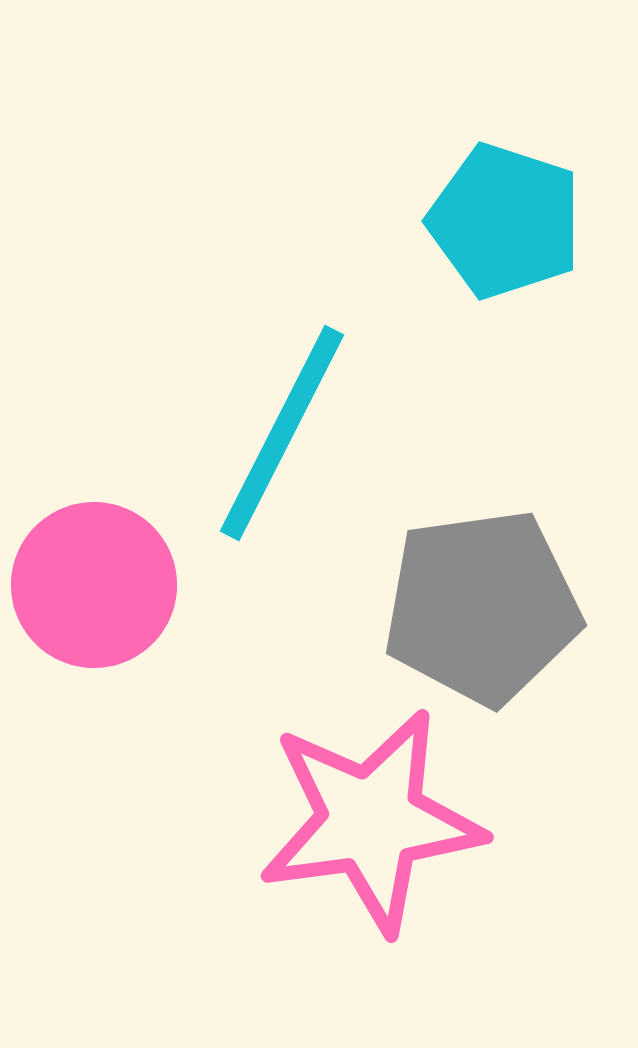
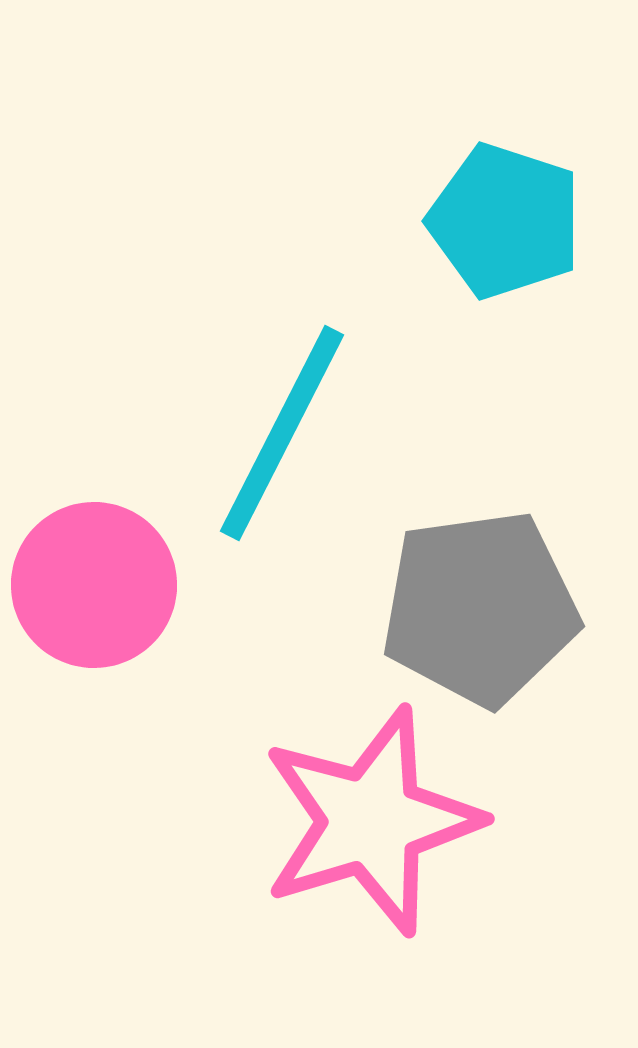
gray pentagon: moved 2 px left, 1 px down
pink star: rotated 9 degrees counterclockwise
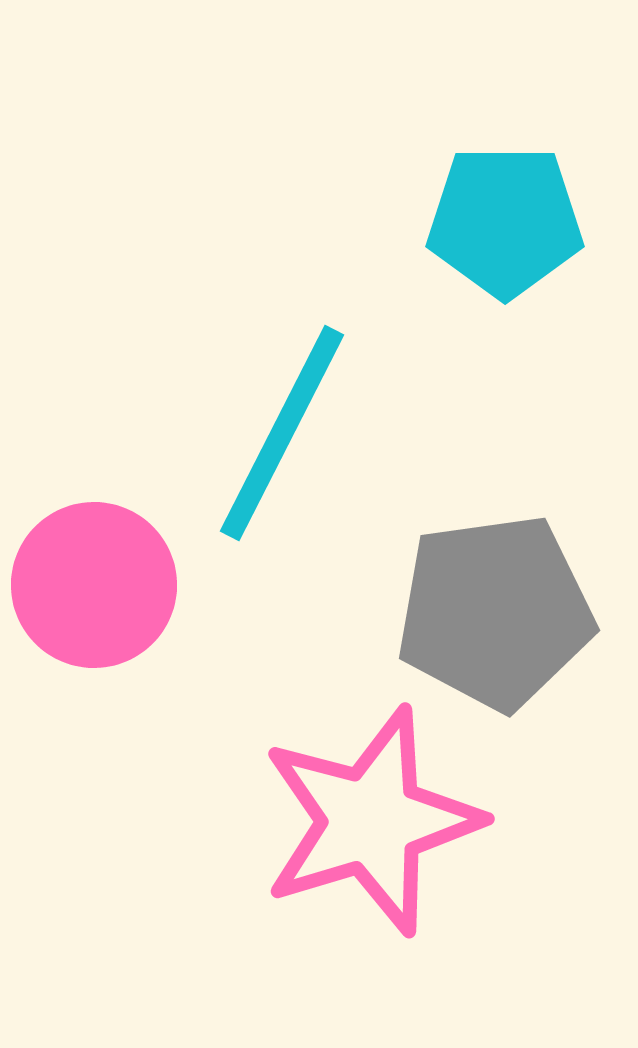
cyan pentagon: rotated 18 degrees counterclockwise
gray pentagon: moved 15 px right, 4 px down
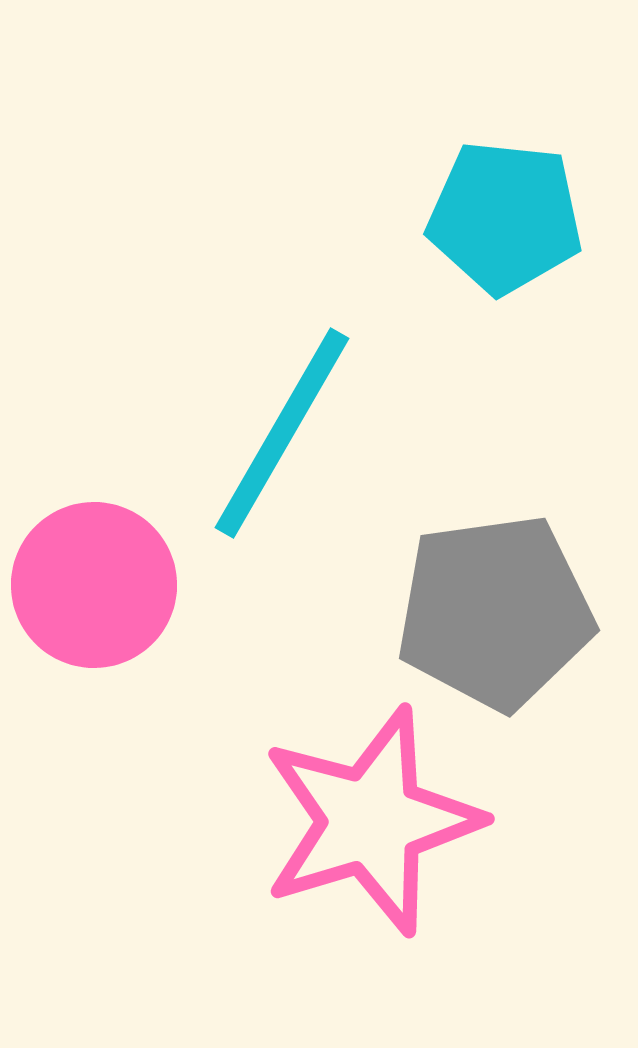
cyan pentagon: moved 4 px up; rotated 6 degrees clockwise
cyan line: rotated 3 degrees clockwise
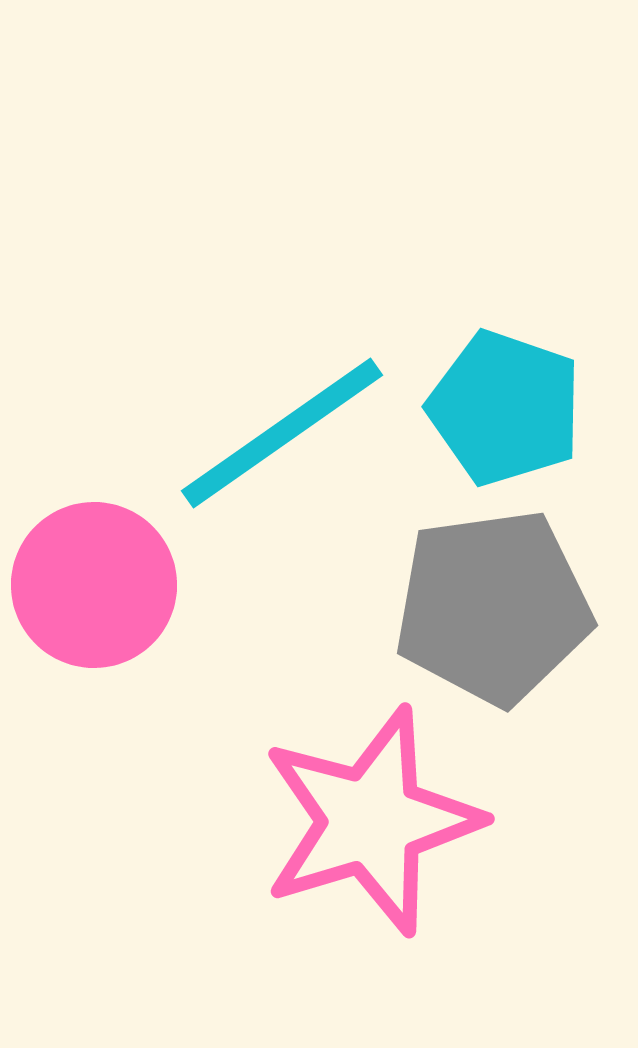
cyan pentagon: moved 191 px down; rotated 13 degrees clockwise
cyan line: rotated 25 degrees clockwise
gray pentagon: moved 2 px left, 5 px up
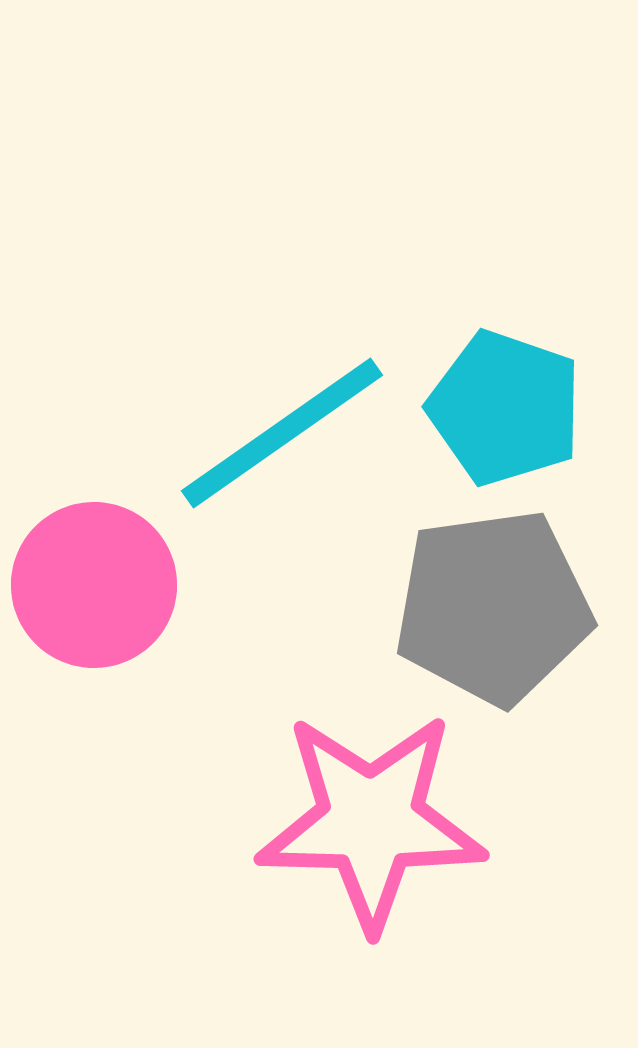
pink star: rotated 18 degrees clockwise
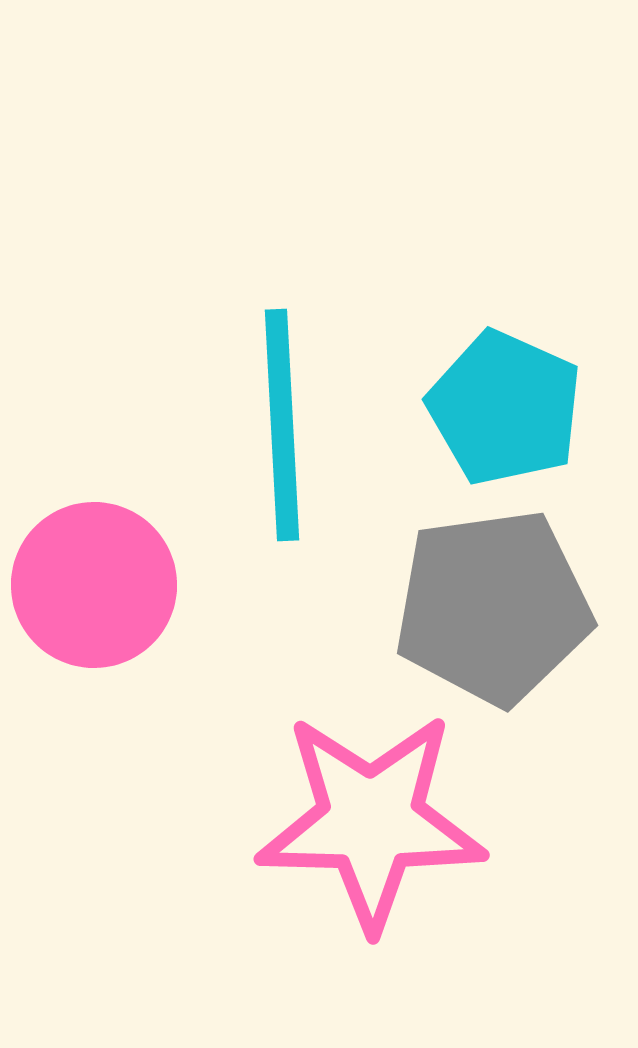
cyan pentagon: rotated 5 degrees clockwise
cyan line: moved 8 px up; rotated 58 degrees counterclockwise
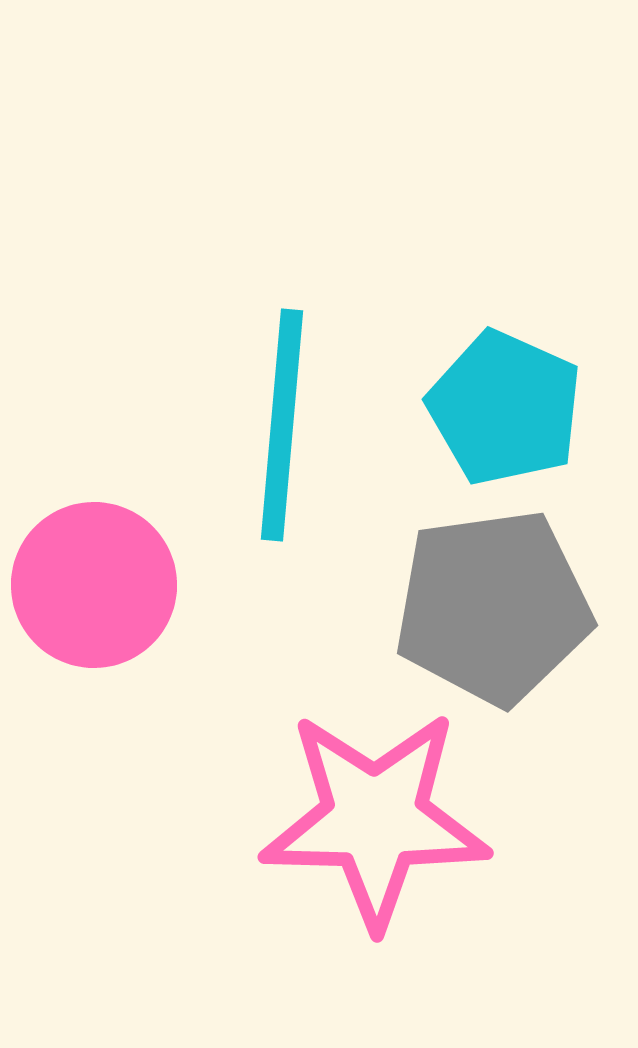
cyan line: rotated 8 degrees clockwise
pink star: moved 4 px right, 2 px up
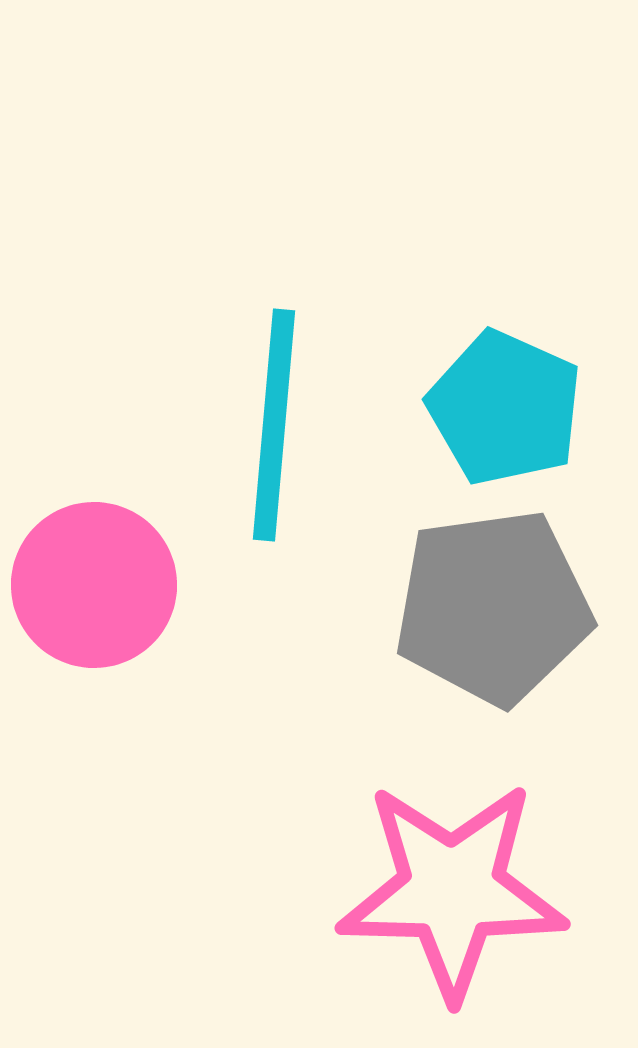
cyan line: moved 8 px left
pink star: moved 77 px right, 71 px down
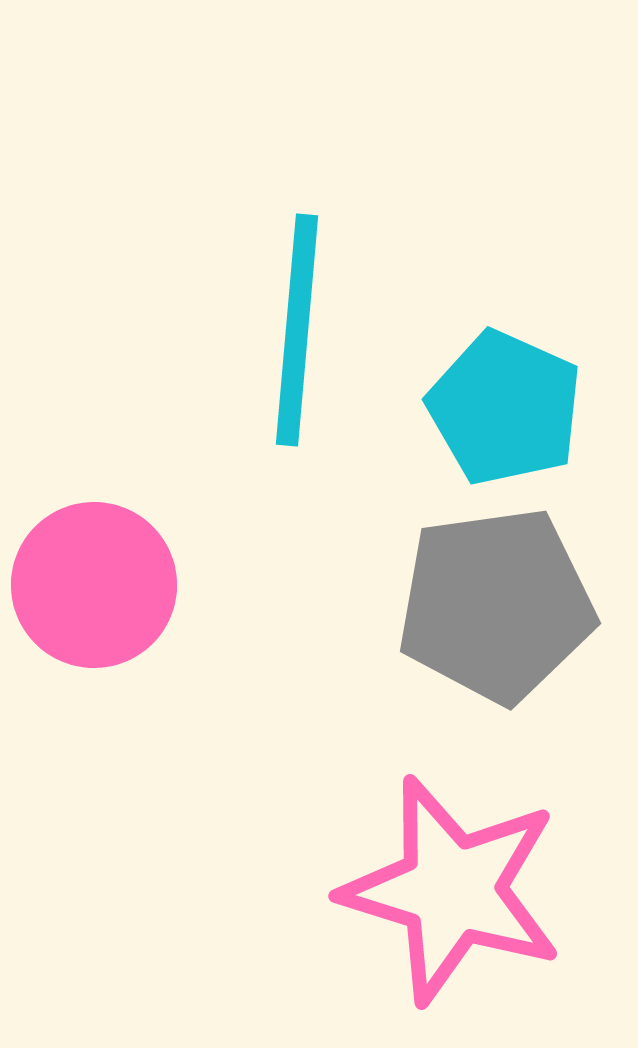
cyan line: moved 23 px right, 95 px up
gray pentagon: moved 3 px right, 2 px up
pink star: rotated 16 degrees clockwise
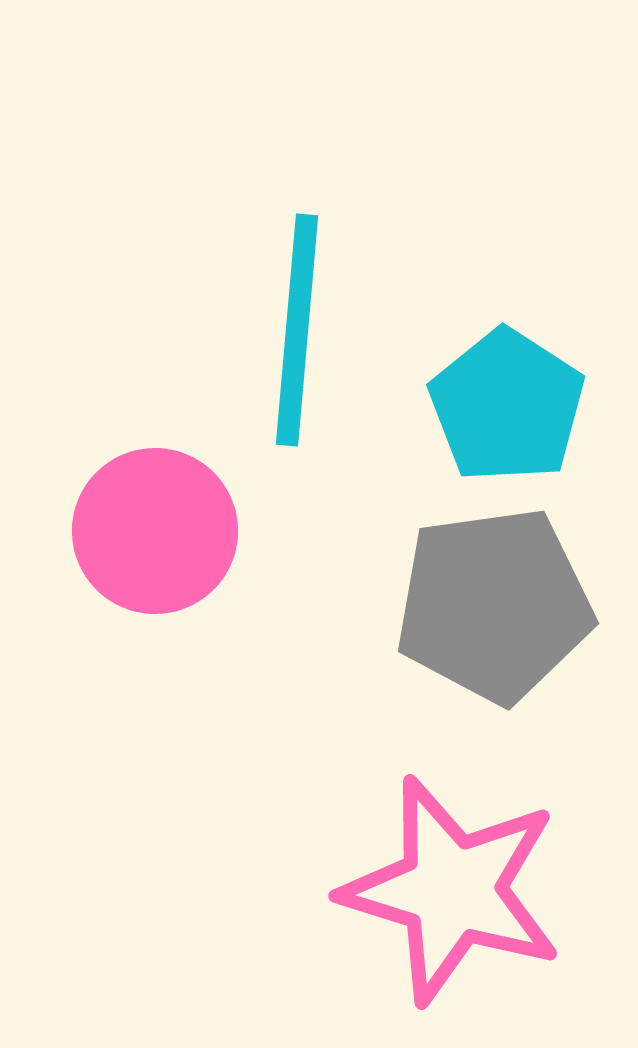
cyan pentagon: moved 2 px right, 2 px up; rotated 9 degrees clockwise
pink circle: moved 61 px right, 54 px up
gray pentagon: moved 2 px left
